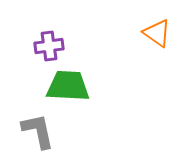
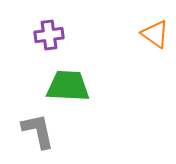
orange triangle: moved 2 px left, 1 px down
purple cross: moved 11 px up
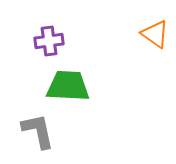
purple cross: moved 6 px down
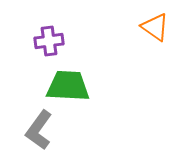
orange triangle: moved 7 px up
gray L-shape: moved 1 px right, 1 px up; rotated 132 degrees counterclockwise
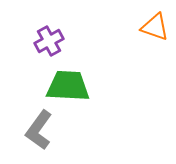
orange triangle: rotated 16 degrees counterclockwise
purple cross: rotated 20 degrees counterclockwise
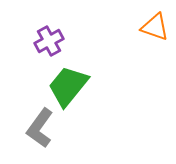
green trapezoid: rotated 54 degrees counterclockwise
gray L-shape: moved 1 px right, 2 px up
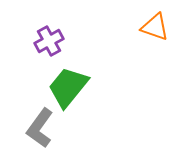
green trapezoid: moved 1 px down
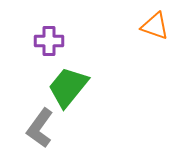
orange triangle: moved 1 px up
purple cross: rotated 28 degrees clockwise
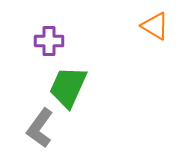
orange triangle: rotated 12 degrees clockwise
green trapezoid: rotated 15 degrees counterclockwise
